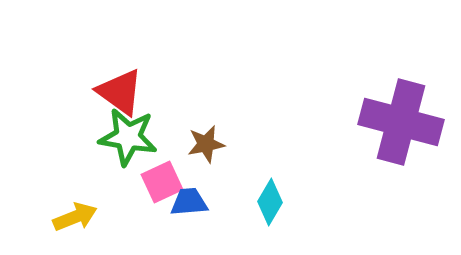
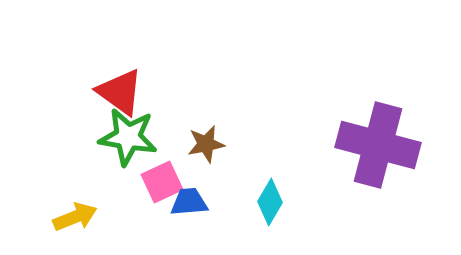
purple cross: moved 23 px left, 23 px down
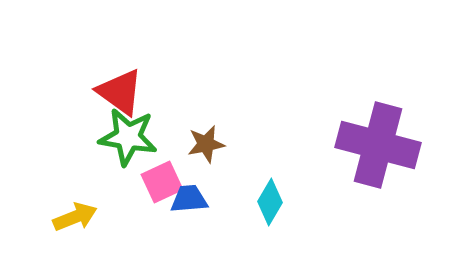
blue trapezoid: moved 3 px up
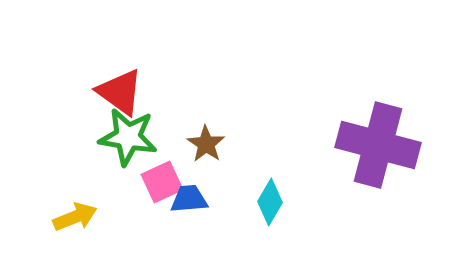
brown star: rotated 27 degrees counterclockwise
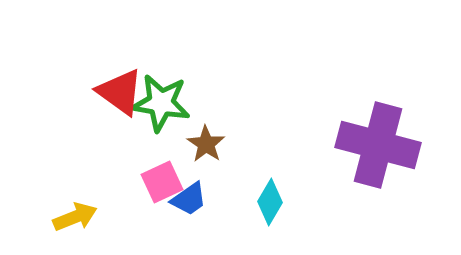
green star: moved 33 px right, 34 px up
blue trapezoid: rotated 150 degrees clockwise
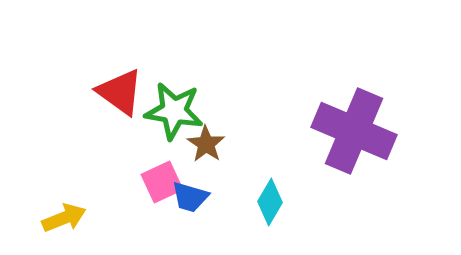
green star: moved 13 px right, 8 px down
purple cross: moved 24 px left, 14 px up; rotated 8 degrees clockwise
blue trapezoid: moved 1 px right, 2 px up; rotated 51 degrees clockwise
yellow arrow: moved 11 px left, 1 px down
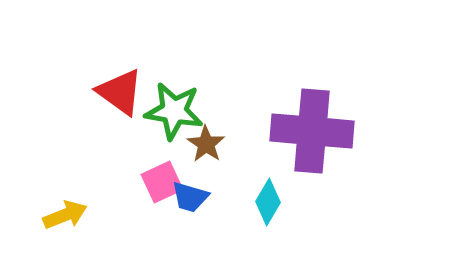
purple cross: moved 42 px left; rotated 18 degrees counterclockwise
cyan diamond: moved 2 px left
yellow arrow: moved 1 px right, 3 px up
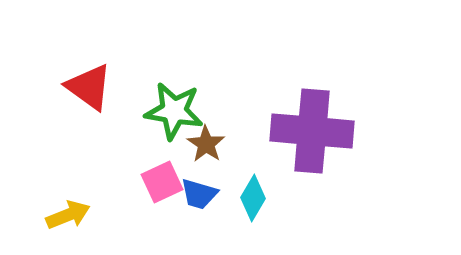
red triangle: moved 31 px left, 5 px up
blue trapezoid: moved 9 px right, 3 px up
cyan diamond: moved 15 px left, 4 px up
yellow arrow: moved 3 px right
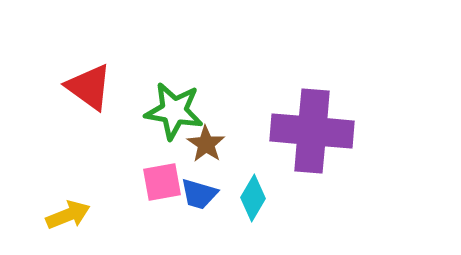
pink square: rotated 15 degrees clockwise
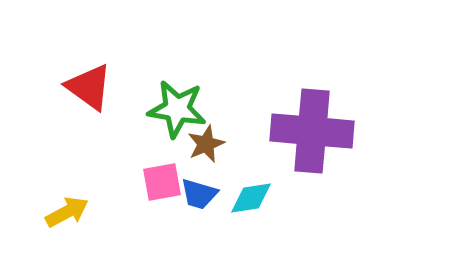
green star: moved 3 px right, 2 px up
brown star: rotated 15 degrees clockwise
cyan diamond: moved 2 px left; rotated 51 degrees clockwise
yellow arrow: moved 1 px left, 3 px up; rotated 6 degrees counterclockwise
